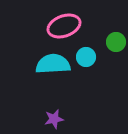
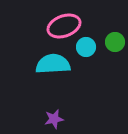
green circle: moved 1 px left
cyan circle: moved 10 px up
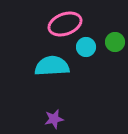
pink ellipse: moved 1 px right, 2 px up
cyan semicircle: moved 1 px left, 2 px down
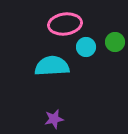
pink ellipse: rotated 12 degrees clockwise
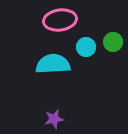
pink ellipse: moved 5 px left, 4 px up
green circle: moved 2 px left
cyan semicircle: moved 1 px right, 2 px up
